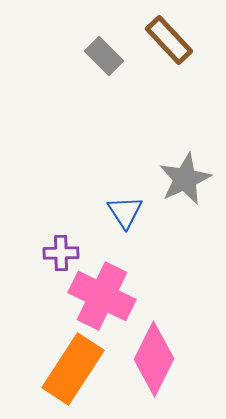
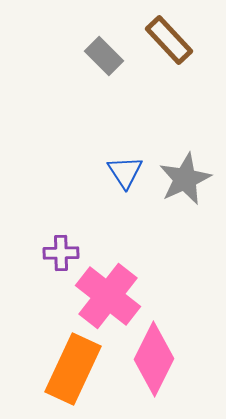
blue triangle: moved 40 px up
pink cross: moved 6 px right; rotated 12 degrees clockwise
orange rectangle: rotated 8 degrees counterclockwise
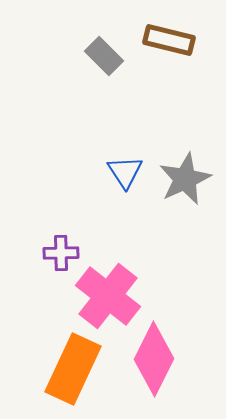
brown rectangle: rotated 33 degrees counterclockwise
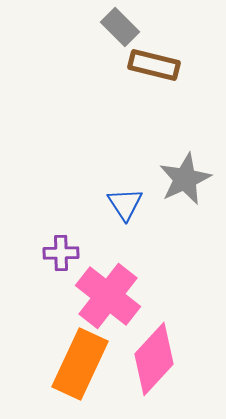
brown rectangle: moved 15 px left, 25 px down
gray rectangle: moved 16 px right, 29 px up
blue triangle: moved 32 px down
pink diamond: rotated 16 degrees clockwise
orange rectangle: moved 7 px right, 5 px up
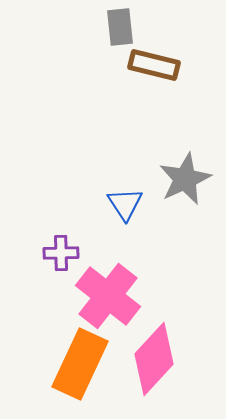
gray rectangle: rotated 39 degrees clockwise
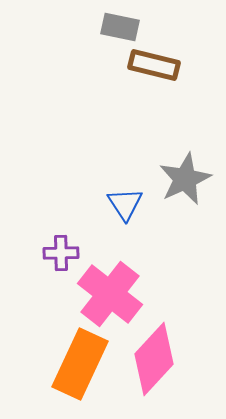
gray rectangle: rotated 72 degrees counterclockwise
pink cross: moved 2 px right, 2 px up
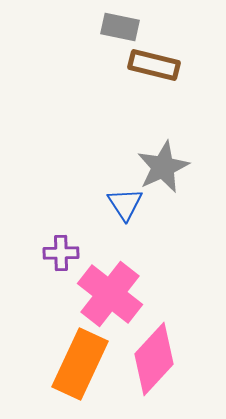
gray star: moved 22 px left, 12 px up
